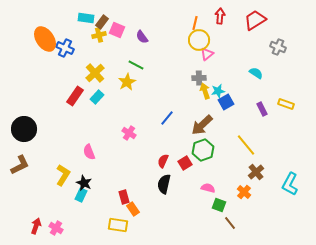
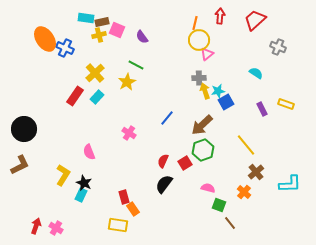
red trapezoid at (255, 20): rotated 10 degrees counterclockwise
brown rectangle at (102, 22): rotated 40 degrees clockwise
black semicircle at (164, 184): rotated 24 degrees clockwise
cyan L-shape at (290, 184): rotated 120 degrees counterclockwise
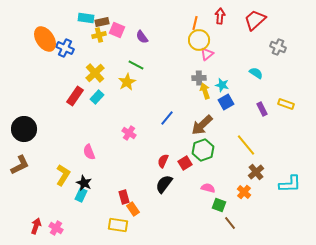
cyan star at (218, 91): moved 4 px right, 6 px up; rotated 24 degrees clockwise
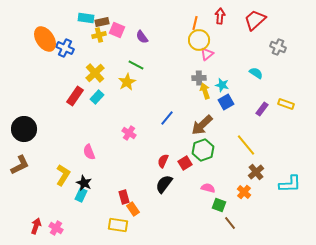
purple rectangle at (262, 109): rotated 64 degrees clockwise
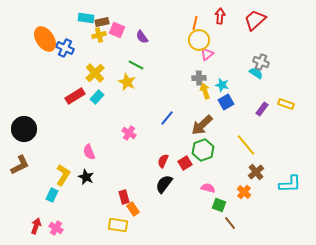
gray cross at (278, 47): moved 17 px left, 15 px down
yellow star at (127, 82): rotated 18 degrees counterclockwise
red rectangle at (75, 96): rotated 24 degrees clockwise
black star at (84, 183): moved 2 px right, 6 px up
cyan rectangle at (81, 195): moved 29 px left
